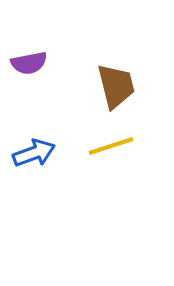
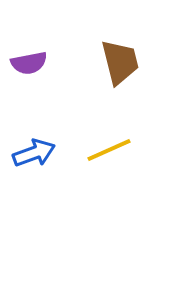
brown trapezoid: moved 4 px right, 24 px up
yellow line: moved 2 px left, 4 px down; rotated 6 degrees counterclockwise
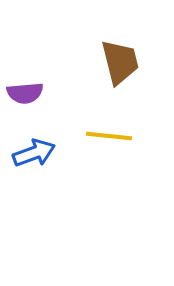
purple semicircle: moved 4 px left, 30 px down; rotated 6 degrees clockwise
yellow line: moved 14 px up; rotated 30 degrees clockwise
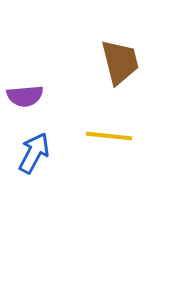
purple semicircle: moved 3 px down
blue arrow: rotated 42 degrees counterclockwise
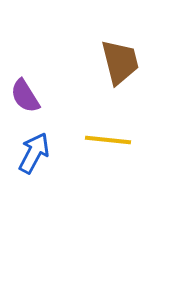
purple semicircle: rotated 63 degrees clockwise
yellow line: moved 1 px left, 4 px down
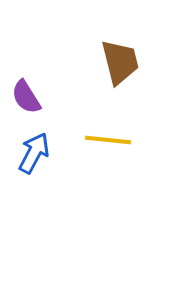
purple semicircle: moved 1 px right, 1 px down
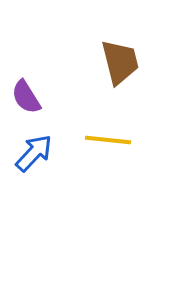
blue arrow: rotated 15 degrees clockwise
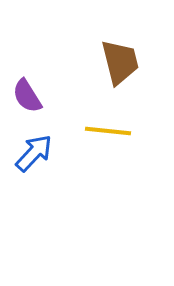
purple semicircle: moved 1 px right, 1 px up
yellow line: moved 9 px up
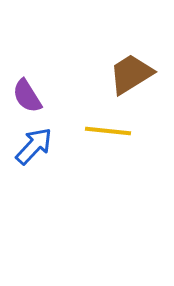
brown trapezoid: moved 11 px right, 12 px down; rotated 108 degrees counterclockwise
blue arrow: moved 7 px up
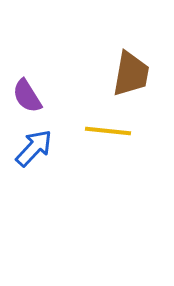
brown trapezoid: rotated 132 degrees clockwise
blue arrow: moved 2 px down
